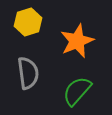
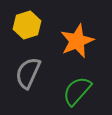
yellow hexagon: moved 1 px left, 3 px down
gray semicircle: rotated 148 degrees counterclockwise
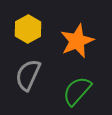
yellow hexagon: moved 1 px right, 4 px down; rotated 12 degrees counterclockwise
gray semicircle: moved 2 px down
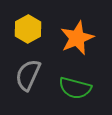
orange star: moved 3 px up
green semicircle: moved 2 px left, 3 px up; rotated 116 degrees counterclockwise
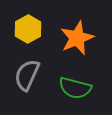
gray semicircle: moved 1 px left
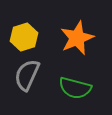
yellow hexagon: moved 4 px left, 8 px down; rotated 12 degrees clockwise
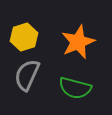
orange star: moved 1 px right, 4 px down
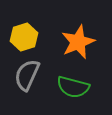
green semicircle: moved 2 px left, 1 px up
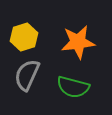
orange star: rotated 16 degrees clockwise
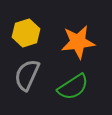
yellow hexagon: moved 2 px right, 4 px up
green semicircle: rotated 48 degrees counterclockwise
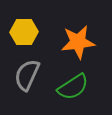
yellow hexagon: moved 2 px left, 1 px up; rotated 16 degrees clockwise
